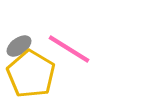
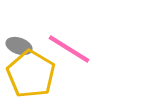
gray ellipse: rotated 55 degrees clockwise
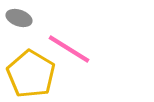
gray ellipse: moved 28 px up
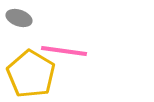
pink line: moved 5 px left, 2 px down; rotated 24 degrees counterclockwise
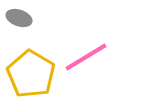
pink line: moved 22 px right, 6 px down; rotated 39 degrees counterclockwise
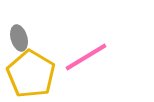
gray ellipse: moved 20 px down; rotated 55 degrees clockwise
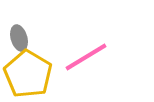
yellow pentagon: moved 3 px left
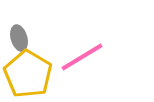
pink line: moved 4 px left
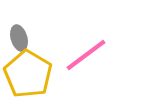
pink line: moved 4 px right, 2 px up; rotated 6 degrees counterclockwise
